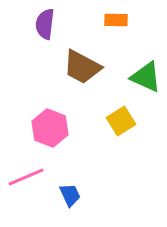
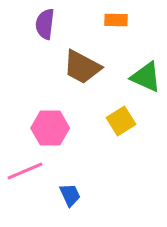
pink hexagon: rotated 21 degrees counterclockwise
pink line: moved 1 px left, 6 px up
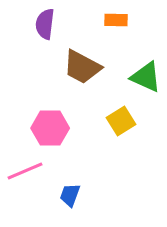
blue trapezoid: rotated 135 degrees counterclockwise
